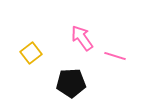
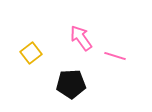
pink arrow: moved 1 px left
black pentagon: moved 1 px down
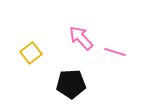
pink arrow: rotated 8 degrees counterclockwise
pink line: moved 4 px up
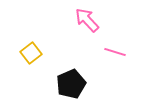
pink arrow: moved 6 px right, 18 px up
black pentagon: rotated 20 degrees counterclockwise
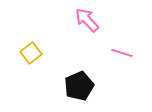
pink line: moved 7 px right, 1 px down
black pentagon: moved 8 px right, 2 px down
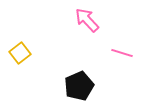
yellow square: moved 11 px left
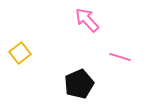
pink line: moved 2 px left, 4 px down
black pentagon: moved 2 px up
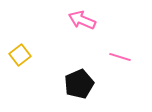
pink arrow: moved 5 px left; rotated 24 degrees counterclockwise
yellow square: moved 2 px down
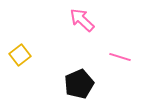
pink arrow: rotated 20 degrees clockwise
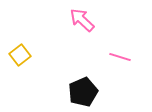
black pentagon: moved 4 px right, 8 px down
